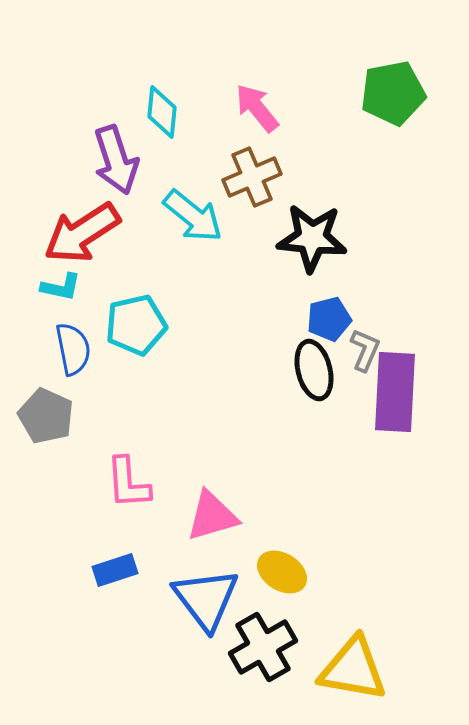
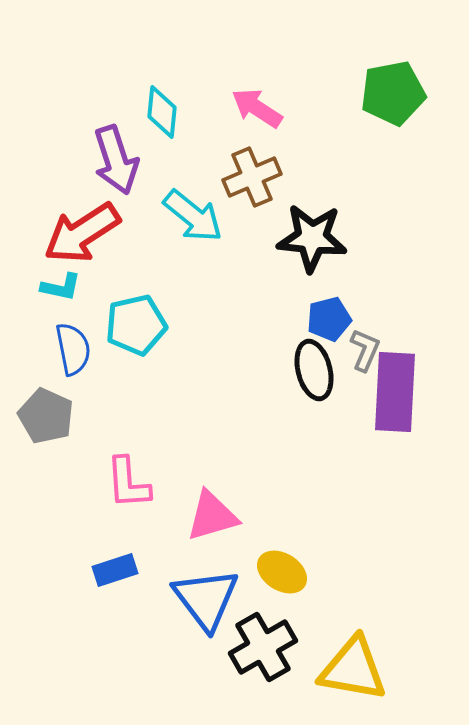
pink arrow: rotated 18 degrees counterclockwise
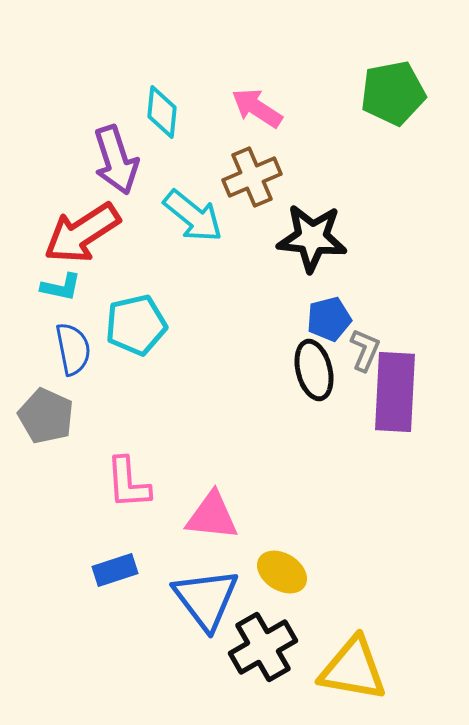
pink triangle: rotated 22 degrees clockwise
